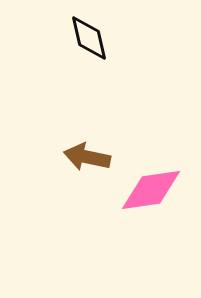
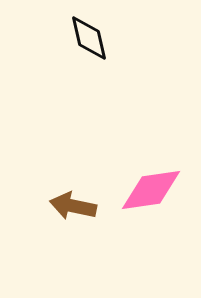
brown arrow: moved 14 px left, 49 px down
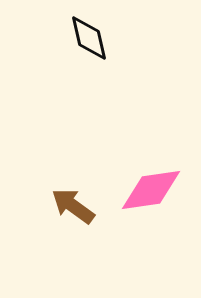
brown arrow: rotated 24 degrees clockwise
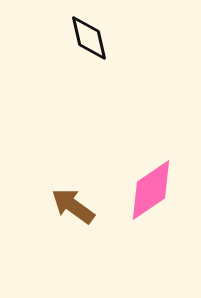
pink diamond: rotated 26 degrees counterclockwise
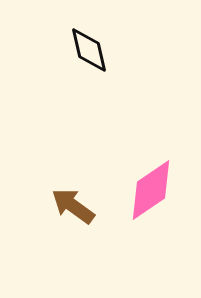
black diamond: moved 12 px down
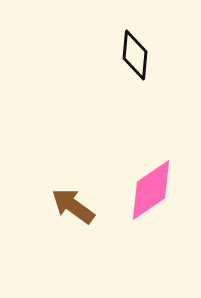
black diamond: moved 46 px right, 5 px down; rotated 18 degrees clockwise
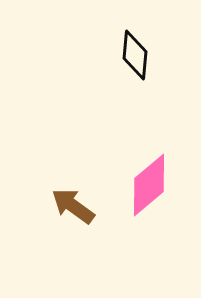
pink diamond: moved 2 px left, 5 px up; rotated 6 degrees counterclockwise
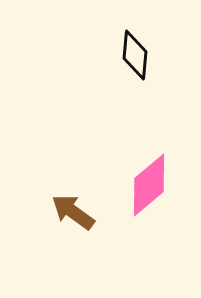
brown arrow: moved 6 px down
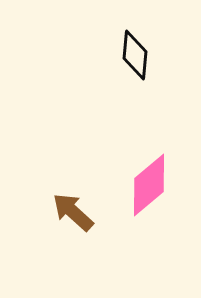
brown arrow: rotated 6 degrees clockwise
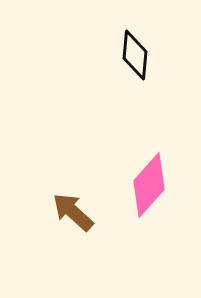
pink diamond: rotated 8 degrees counterclockwise
